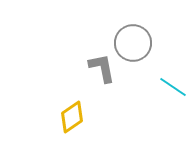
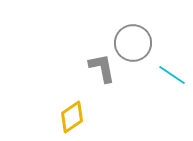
cyan line: moved 1 px left, 12 px up
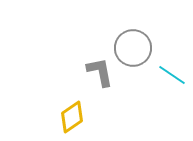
gray circle: moved 5 px down
gray L-shape: moved 2 px left, 4 px down
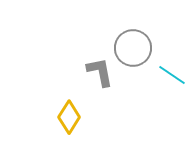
yellow diamond: moved 3 px left; rotated 24 degrees counterclockwise
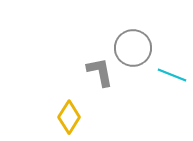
cyan line: rotated 12 degrees counterclockwise
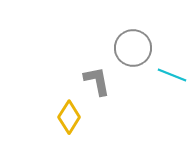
gray L-shape: moved 3 px left, 9 px down
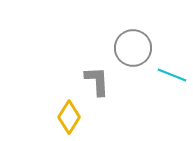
gray L-shape: rotated 8 degrees clockwise
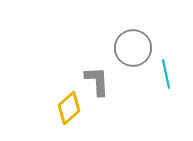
cyan line: moved 6 px left, 1 px up; rotated 56 degrees clockwise
yellow diamond: moved 9 px up; rotated 16 degrees clockwise
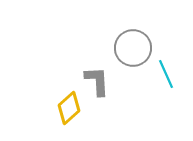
cyan line: rotated 12 degrees counterclockwise
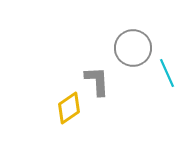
cyan line: moved 1 px right, 1 px up
yellow diamond: rotated 8 degrees clockwise
